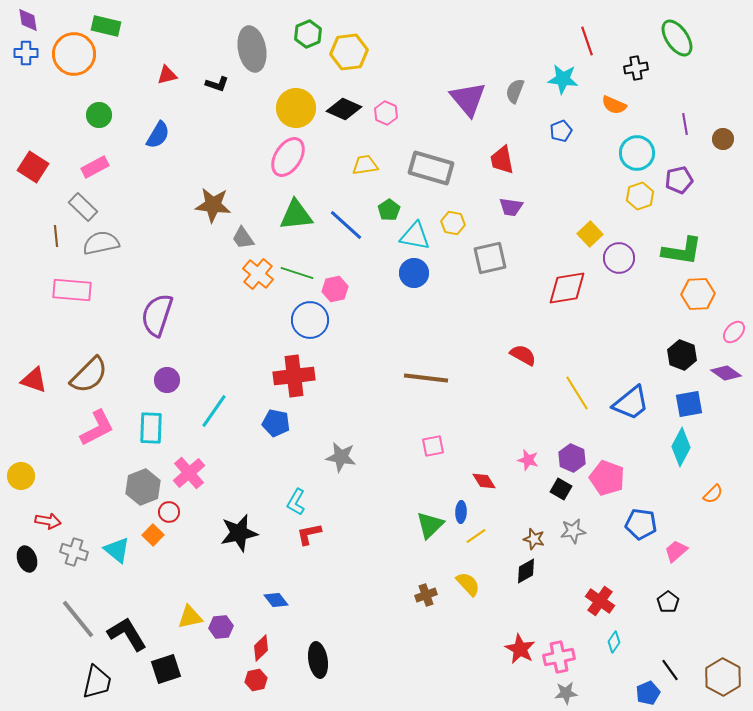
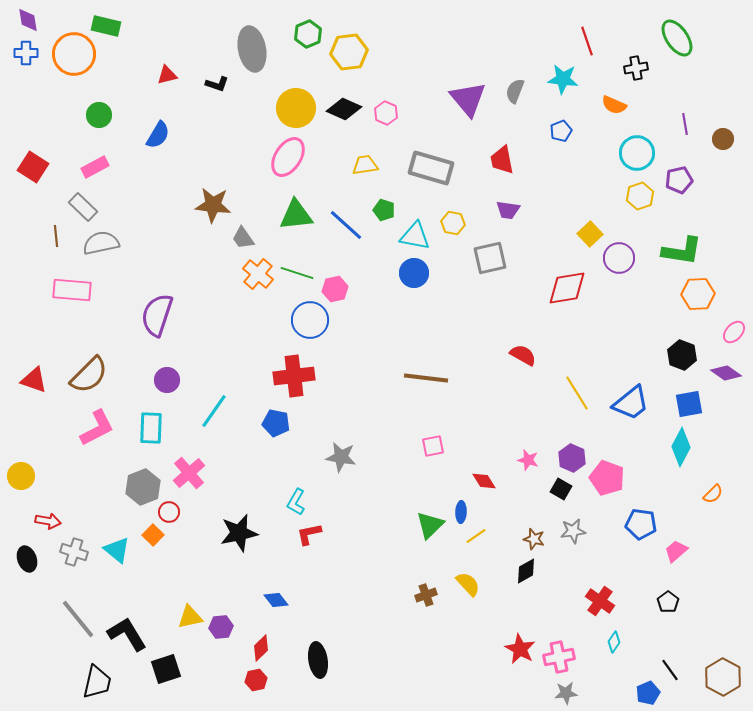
purple trapezoid at (511, 207): moved 3 px left, 3 px down
green pentagon at (389, 210): moved 5 px left; rotated 20 degrees counterclockwise
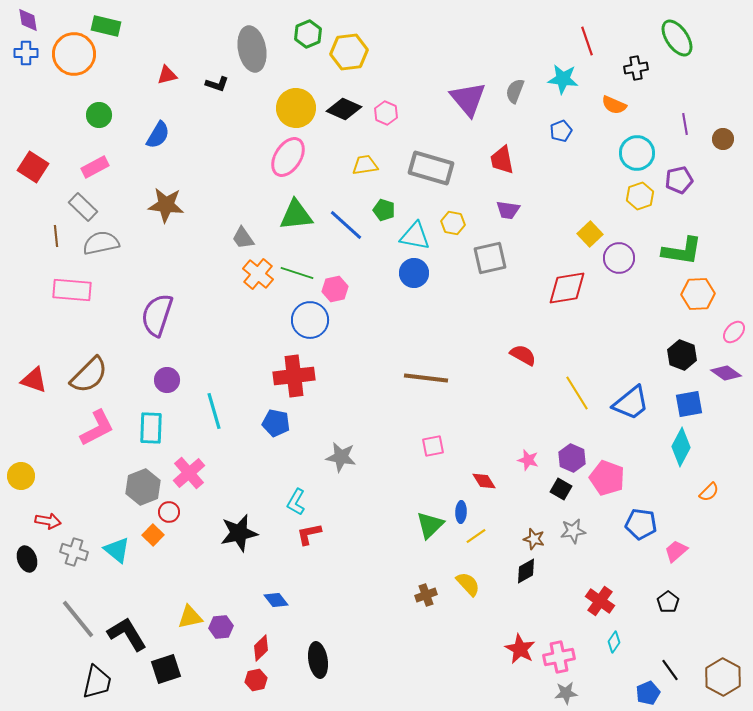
brown star at (213, 205): moved 47 px left
cyan line at (214, 411): rotated 51 degrees counterclockwise
orange semicircle at (713, 494): moved 4 px left, 2 px up
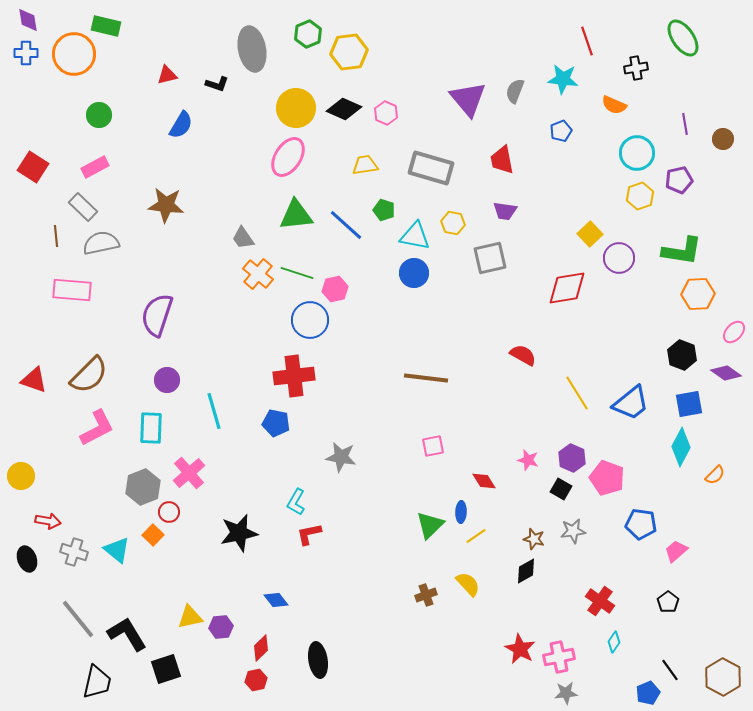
green ellipse at (677, 38): moved 6 px right
blue semicircle at (158, 135): moved 23 px right, 10 px up
purple trapezoid at (508, 210): moved 3 px left, 1 px down
orange semicircle at (709, 492): moved 6 px right, 17 px up
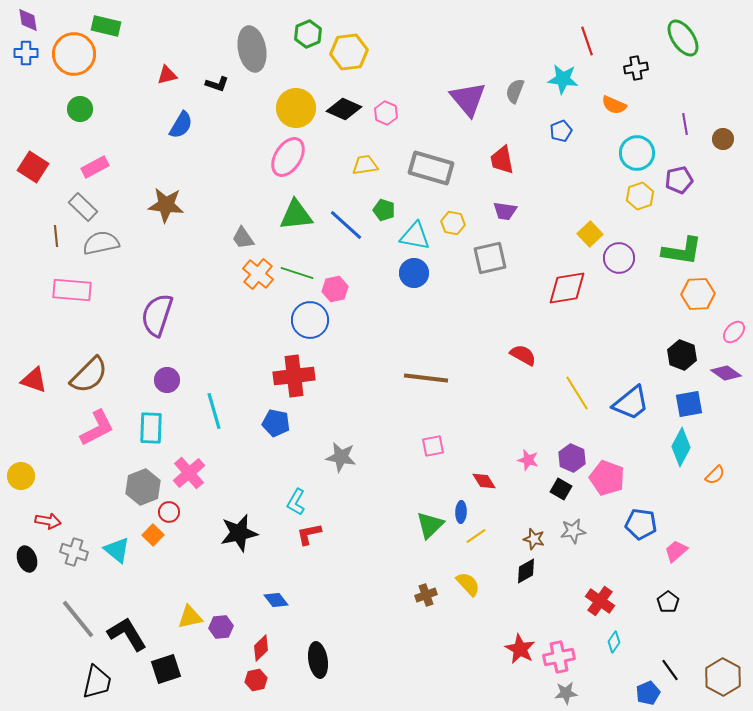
green circle at (99, 115): moved 19 px left, 6 px up
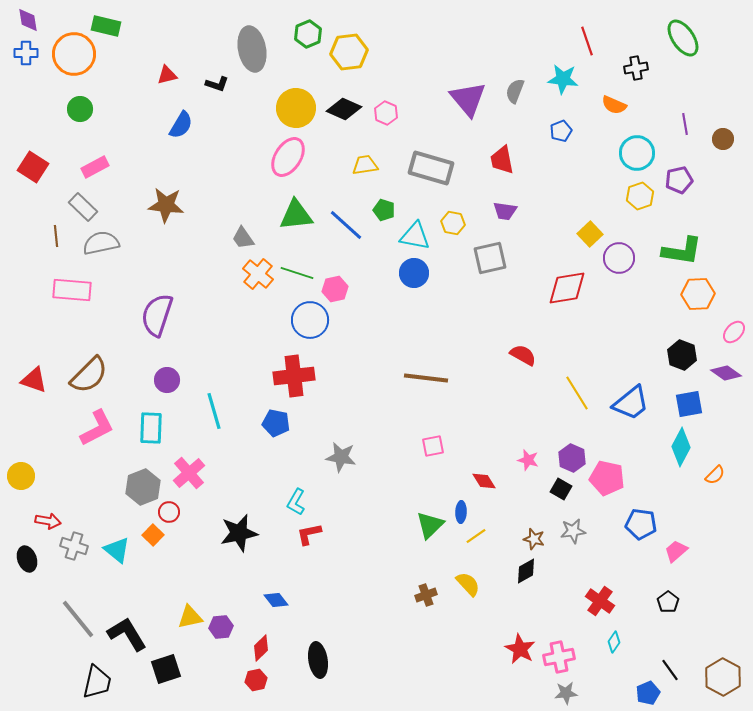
pink pentagon at (607, 478): rotated 8 degrees counterclockwise
gray cross at (74, 552): moved 6 px up
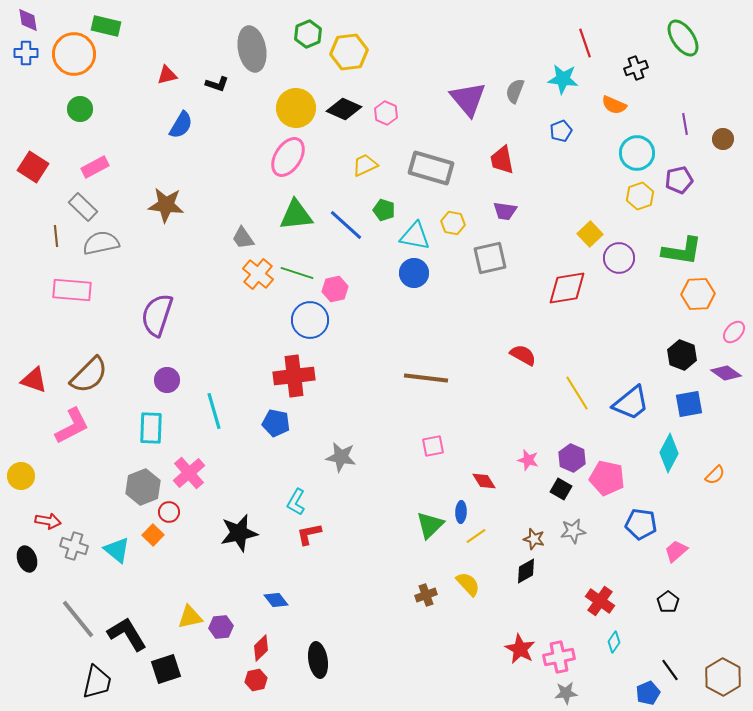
red line at (587, 41): moved 2 px left, 2 px down
black cross at (636, 68): rotated 10 degrees counterclockwise
yellow trapezoid at (365, 165): rotated 16 degrees counterclockwise
pink L-shape at (97, 428): moved 25 px left, 2 px up
cyan diamond at (681, 447): moved 12 px left, 6 px down
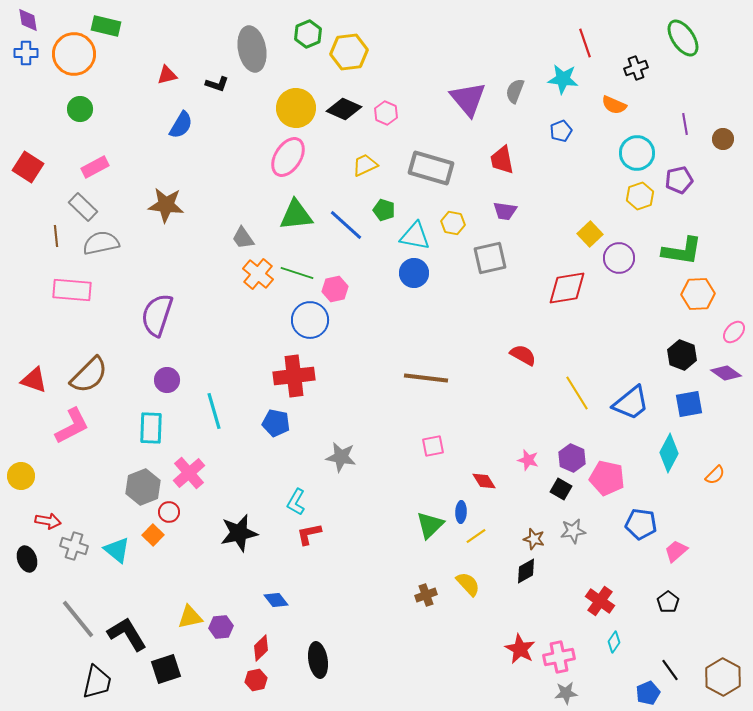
red square at (33, 167): moved 5 px left
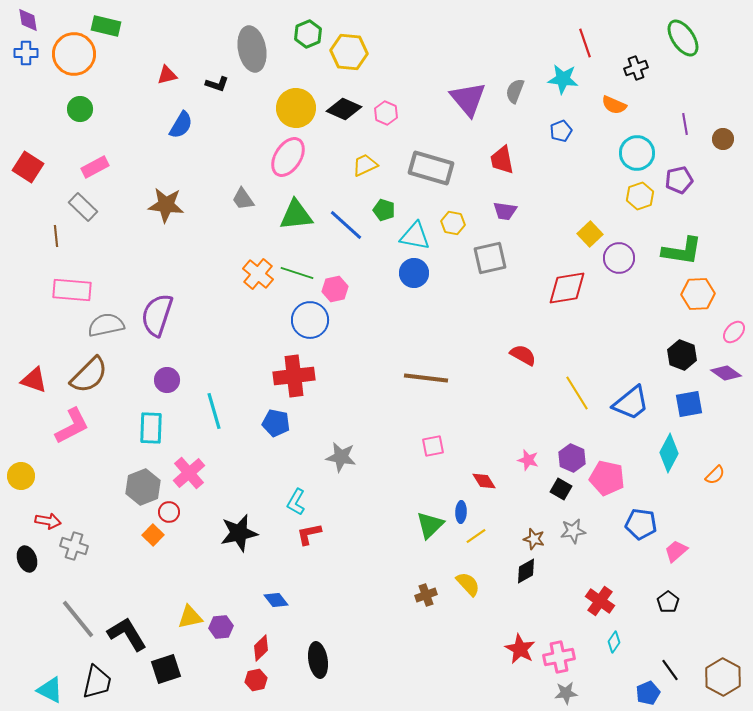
yellow hexagon at (349, 52): rotated 12 degrees clockwise
gray trapezoid at (243, 238): moved 39 px up
gray semicircle at (101, 243): moved 5 px right, 82 px down
cyan triangle at (117, 550): moved 67 px left, 140 px down; rotated 12 degrees counterclockwise
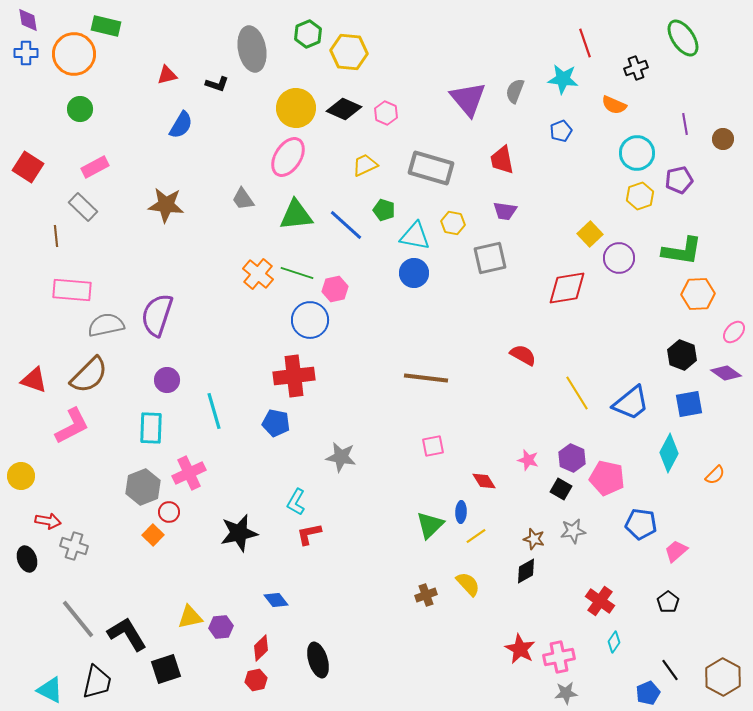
pink cross at (189, 473): rotated 16 degrees clockwise
black ellipse at (318, 660): rotated 8 degrees counterclockwise
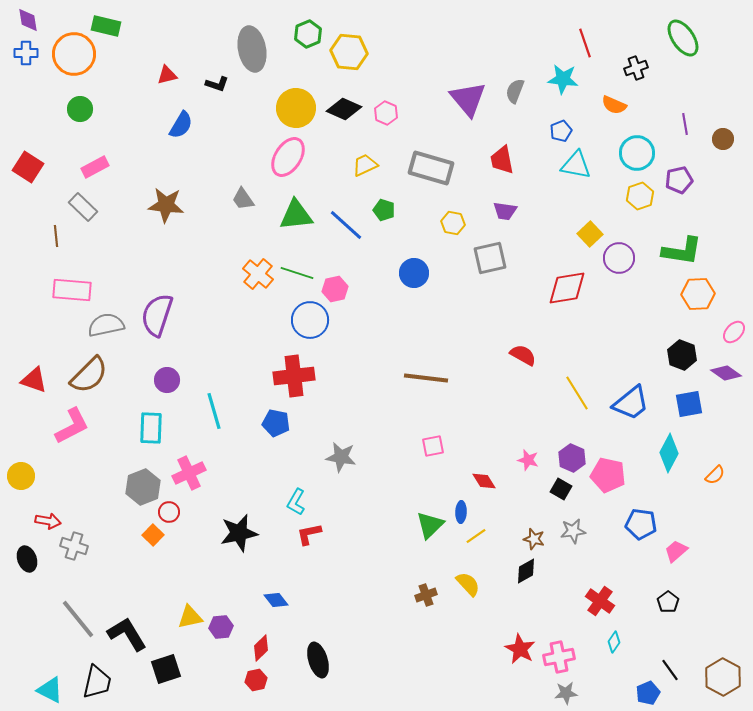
cyan triangle at (415, 236): moved 161 px right, 71 px up
pink pentagon at (607, 478): moved 1 px right, 3 px up
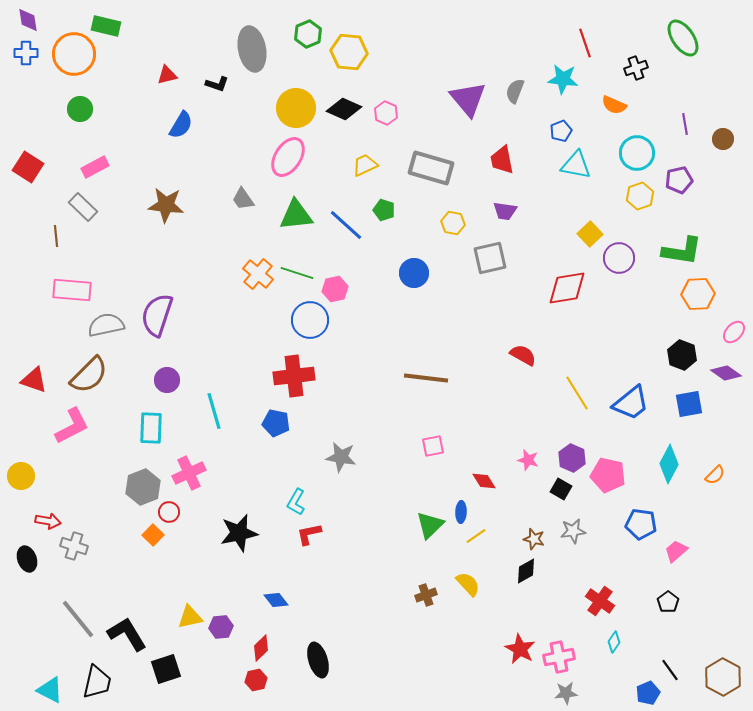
cyan diamond at (669, 453): moved 11 px down
